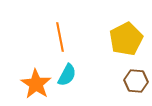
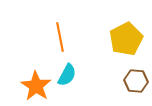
orange star: moved 2 px down
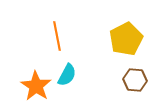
orange line: moved 3 px left, 1 px up
brown hexagon: moved 1 px left, 1 px up
